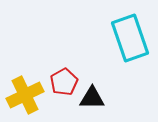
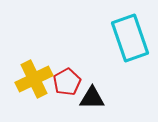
red pentagon: moved 3 px right
yellow cross: moved 9 px right, 16 px up
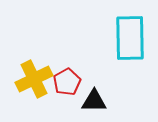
cyan rectangle: rotated 18 degrees clockwise
black triangle: moved 2 px right, 3 px down
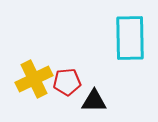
red pentagon: rotated 24 degrees clockwise
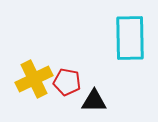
red pentagon: rotated 16 degrees clockwise
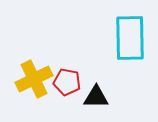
black triangle: moved 2 px right, 4 px up
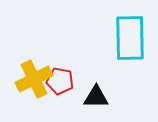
red pentagon: moved 7 px left, 1 px up
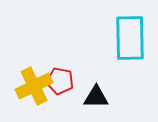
yellow cross: moved 7 px down
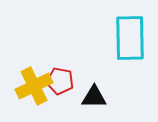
black triangle: moved 2 px left
